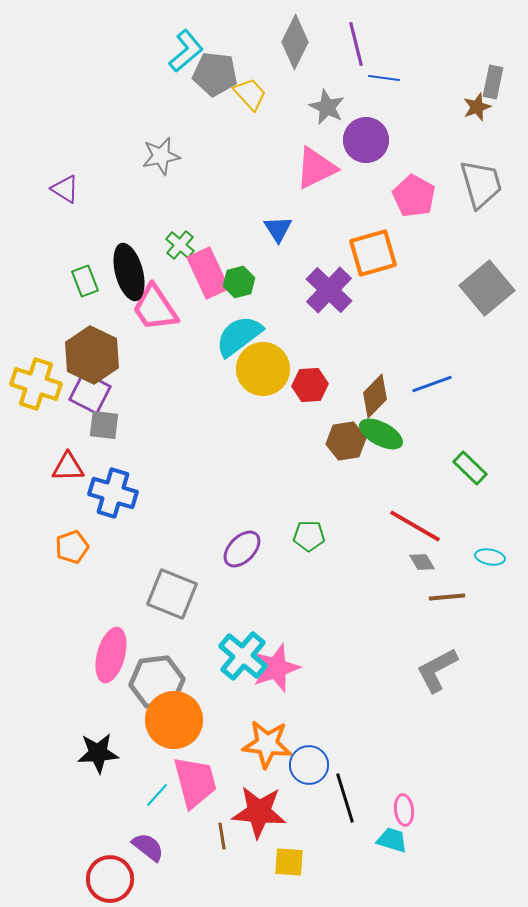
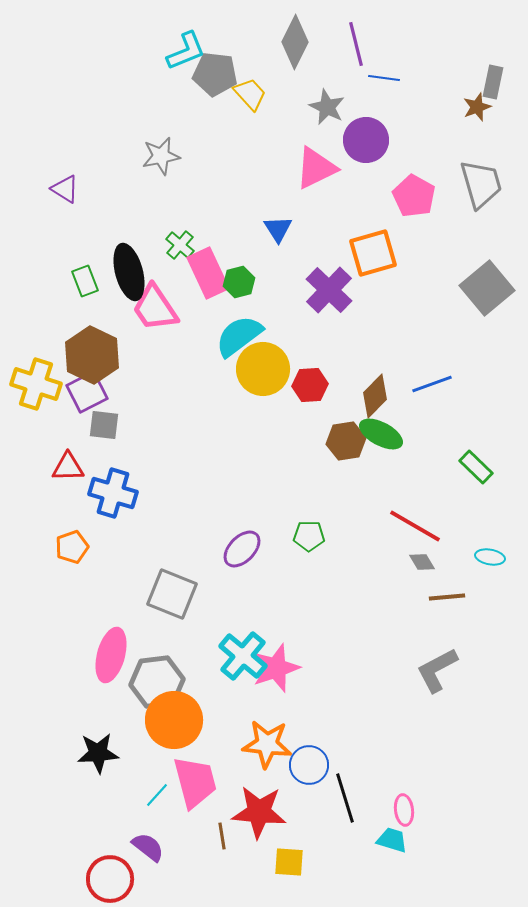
cyan L-shape at (186, 51): rotated 18 degrees clockwise
purple square at (90, 393): moved 3 px left, 1 px up; rotated 36 degrees clockwise
green rectangle at (470, 468): moved 6 px right, 1 px up
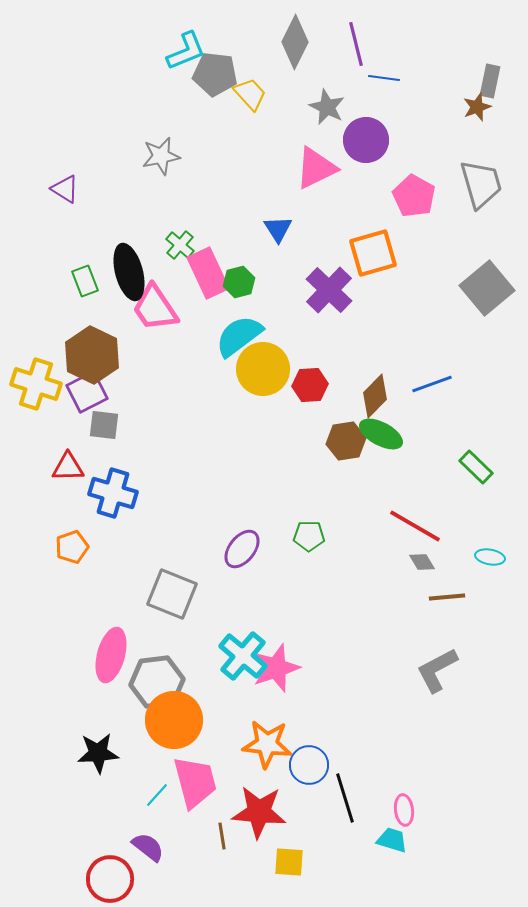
gray rectangle at (493, 82): moved 3 px left, 1 px up
purple ellipse at (242, 549): rotated 6 degrees counterclockwise
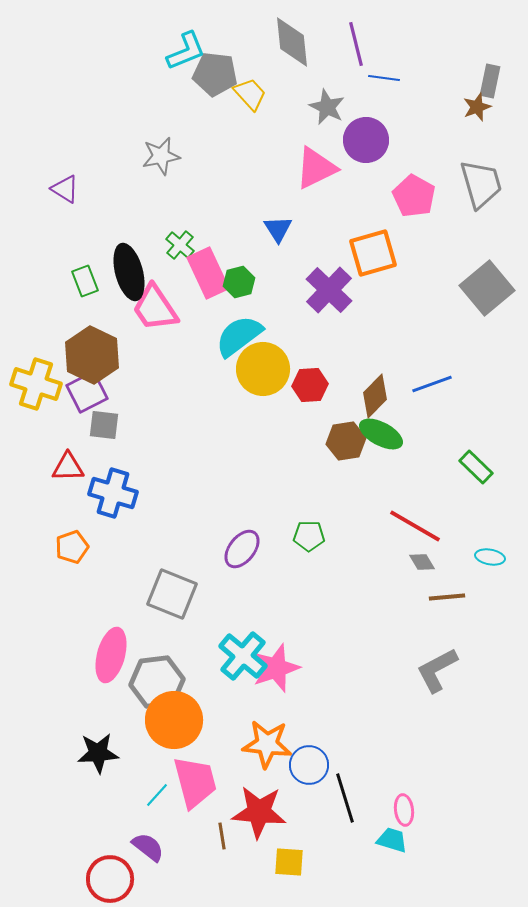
gray diamond at (295, 42): moved 3 px left; rotated 32 degrees counterclockwise
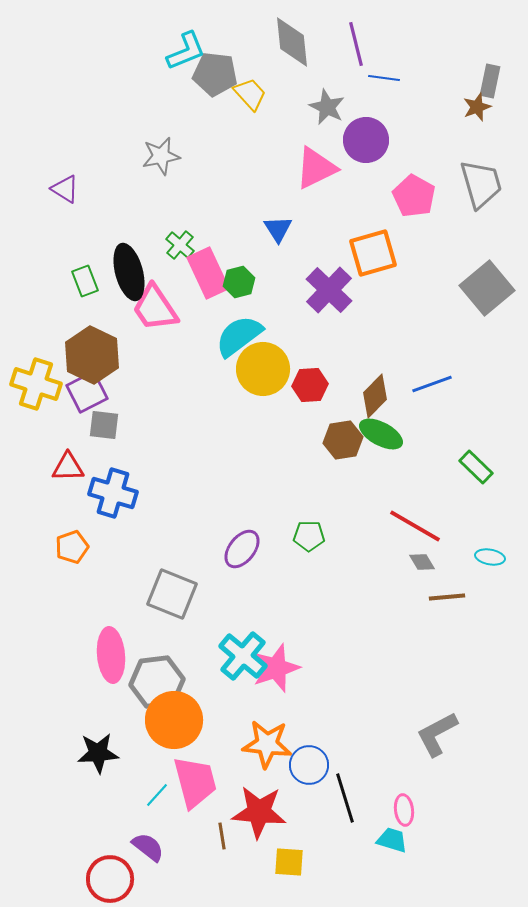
brown hexagon at (346, 441): moved 3 px left, 1 px up
pink ellipse at (111, 655): rotated 20 degrees counterclockwise
gray L-shape at (437, 670): moved 64 px down
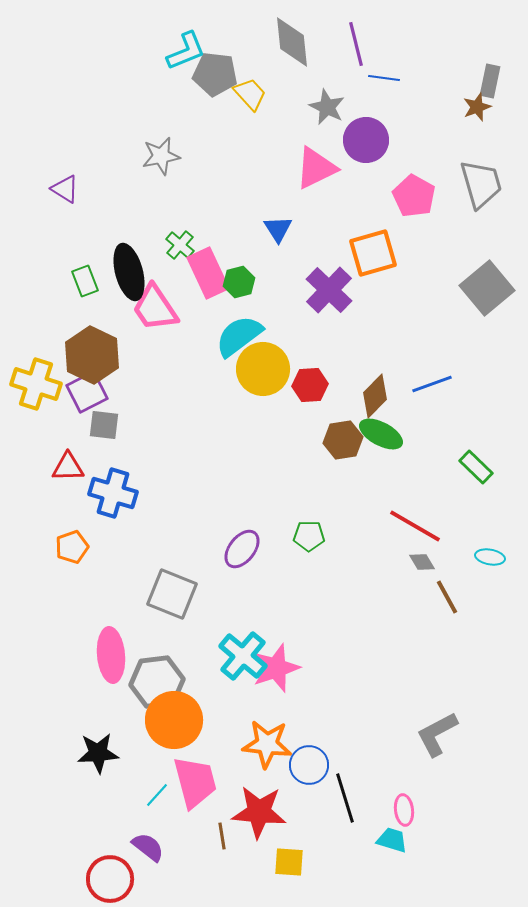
brown line at (447, 597): rotated 66 degrees clockwise
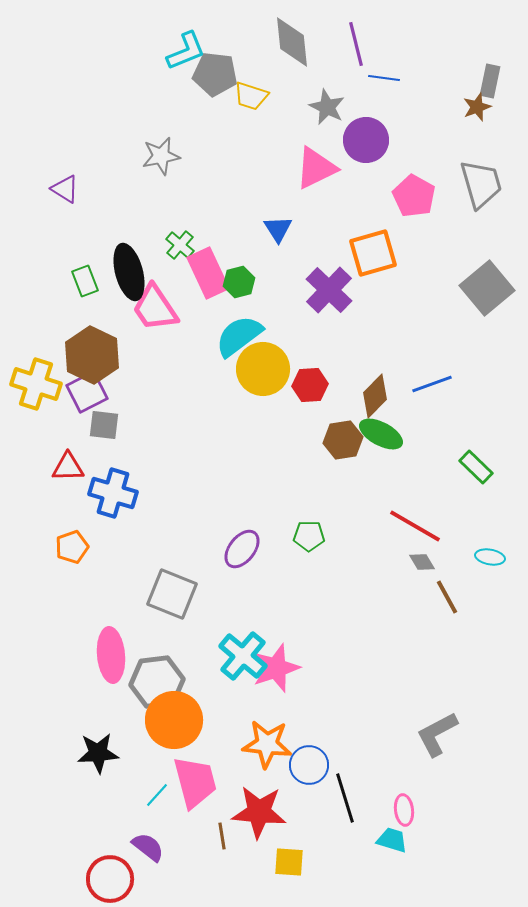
yellow trapezoid at (250, 94): moved 1 px right, 2 px down; rotated 150 degrees clockwise
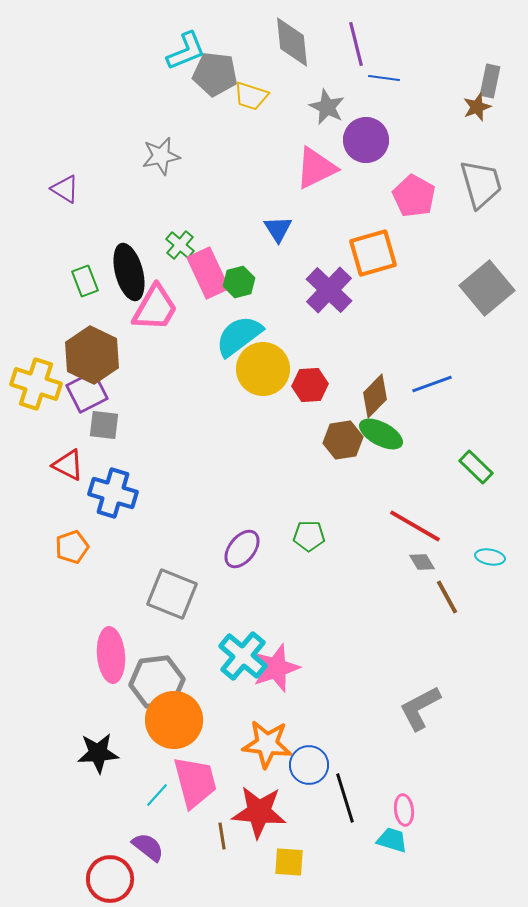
pink trapezoid at (155, 308): rotated 116 degrees counterclockwise
red triangle at (68, 467): moved 2 px up; rotated 28 degrees clockwise
gray L-shape at (437, 734): moved 17 px left, 26 px up
